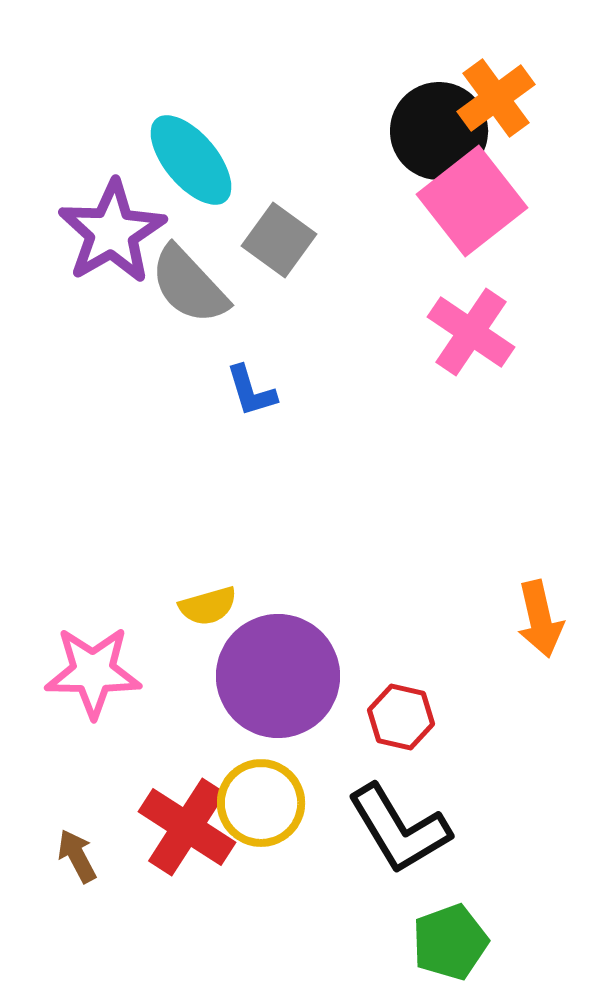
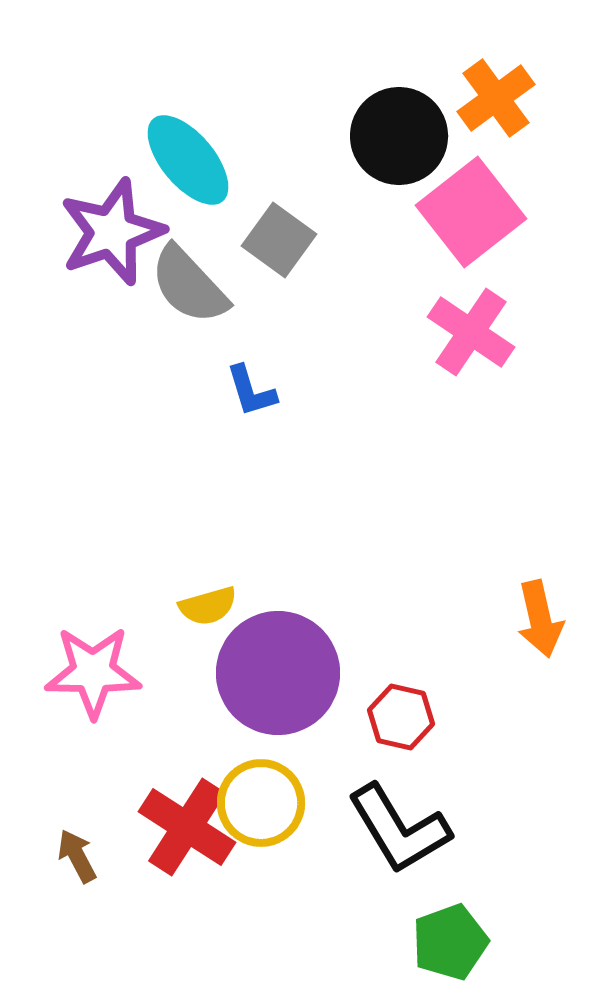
black circle: moved 40 px left, 5 px down
cyan ellipse: moved 3 px left
pink square: moved 1 px left, 11 px down
purple star: rotated 11 degrees clockwise
purple circle: moved 3 px up
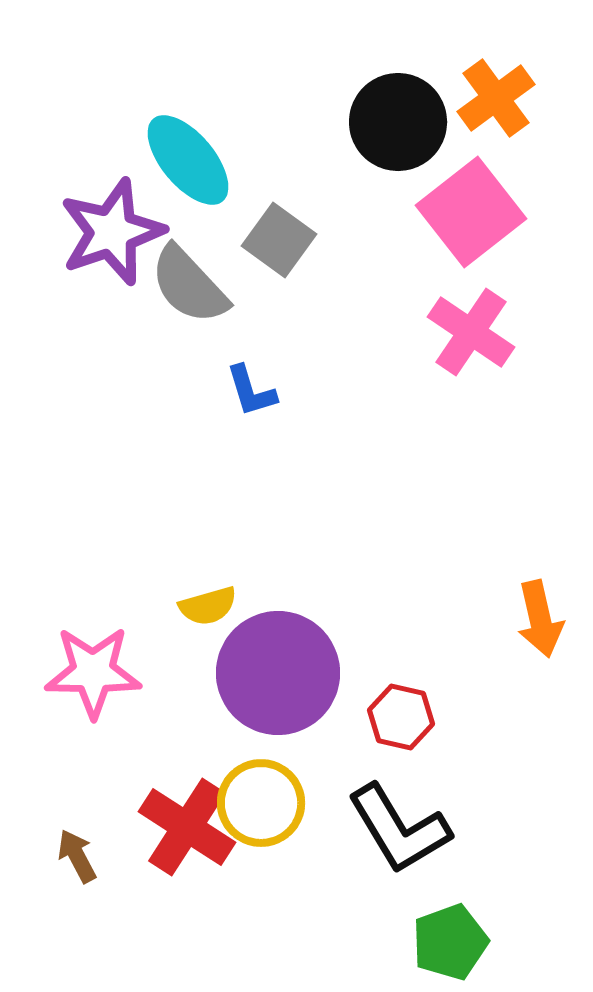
black circle: moved 1 px left, 14 px up
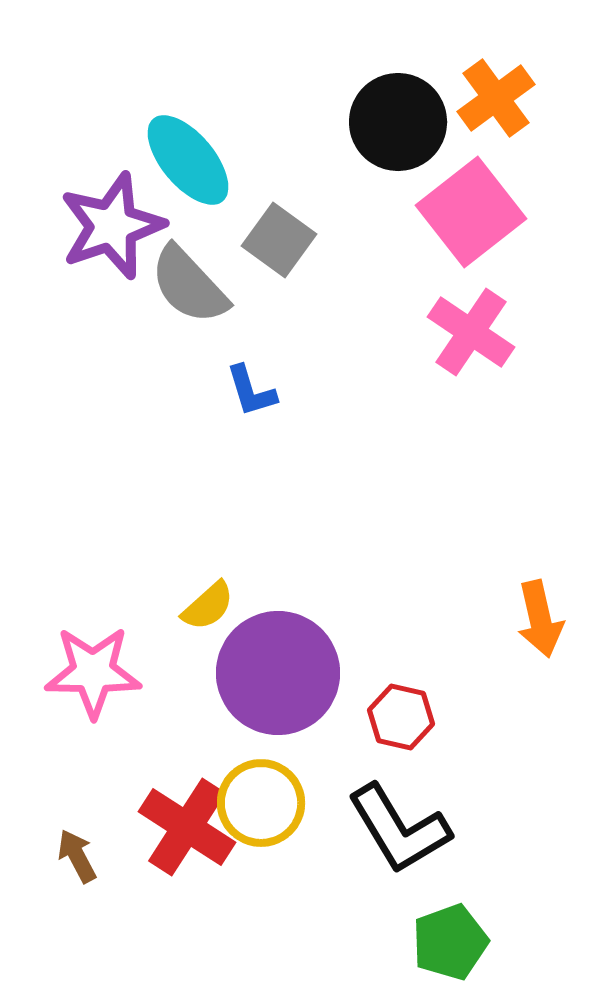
purple star: moved 6 px up
yellow semicircle: rotated 26 degrees counterclockwise
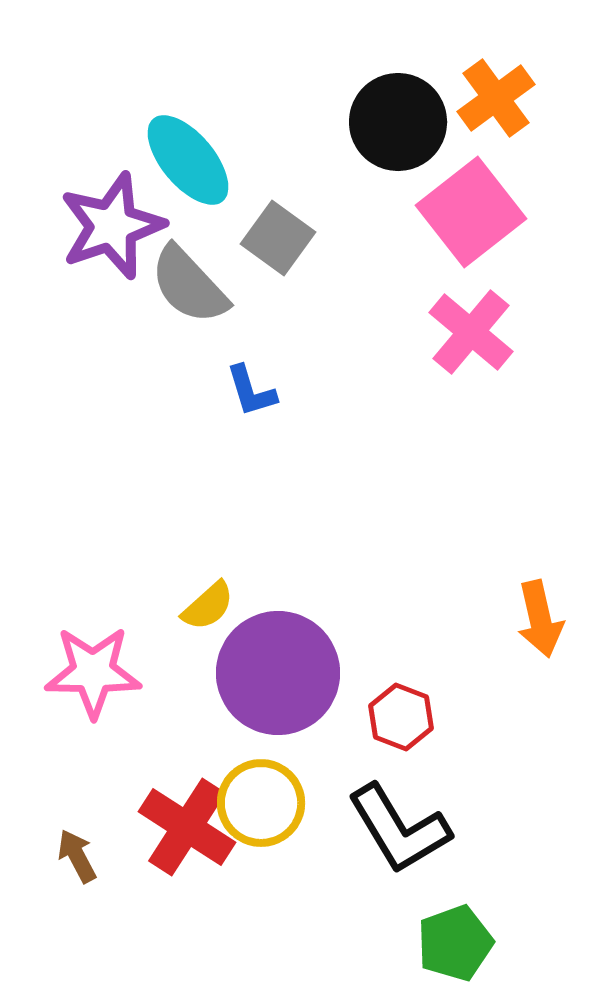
gray square: moved 1 px left, 2 px up
pink cross: rotated 6 degrees clockwise
red hexagon: rotated 8 degrees clockwise
green pentagon: moved 5 px right, 1 px down
